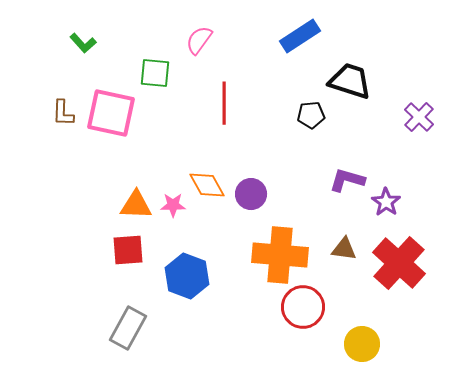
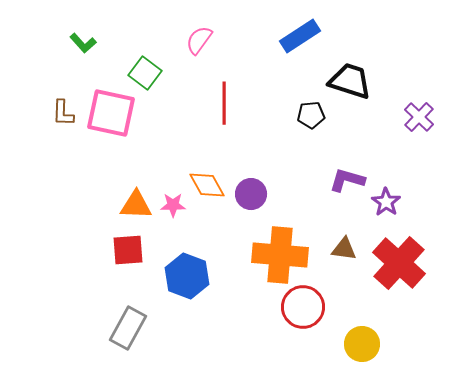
green square: moved 10 px left; rotated 32 degrees clockwise
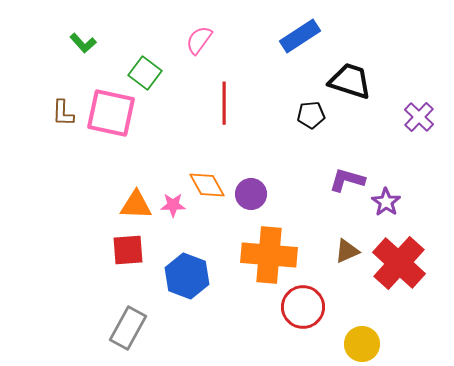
brown triangle: moved 3 px right, 2 px down; rotated 32 degrees counterclockwise
orange cross: moved 11 px left
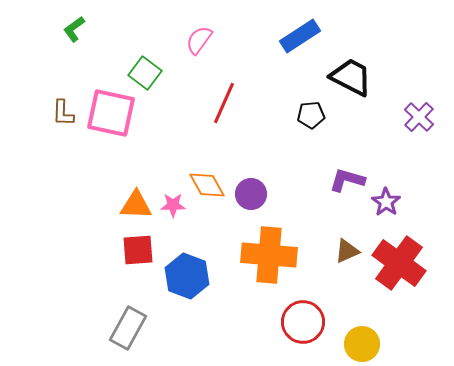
green L-shape: moved 9 px left, 14 px up; rotated 96 degrees clockwise
black trapezoid: moved 1 px right, 4 px up; rotated 9 degrees clockwise
red line: rotated 24 degrees clockwise
red square: moved 10 px right
red cross: rotated 6 degrees counterclockwise
red circle: moved 15 px down
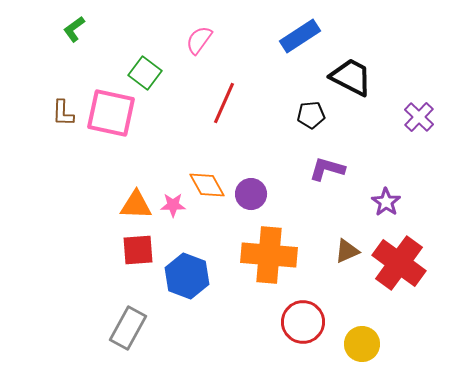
purple L-shape: moved 20 px left, 11 px up
